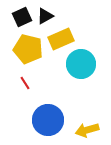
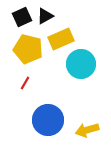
red line: rotated 64 degrees clockwise
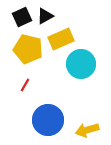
red line: moved 2 px down
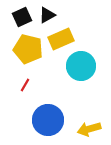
black triangle: moved 2 px right, 1 px up
cyan circle: moved 2 px down
yellow arrow: moved 2 px right, 1 px up
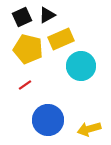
red line: rotated 24 degrees clockwise
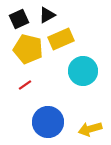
black square: moved 3 px left, 2 px down
cyan circle: moved 2 px right, 5 px down
blue circle: moved 2 px down
yellow arrow: moved 1 px right
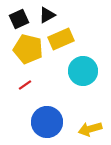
blue circle: moved 1 px left
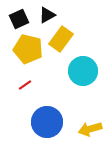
yellow rectangle: rotated 30 degrees counterclockwise
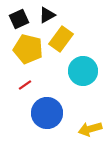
blue circle: moved 9 px up
